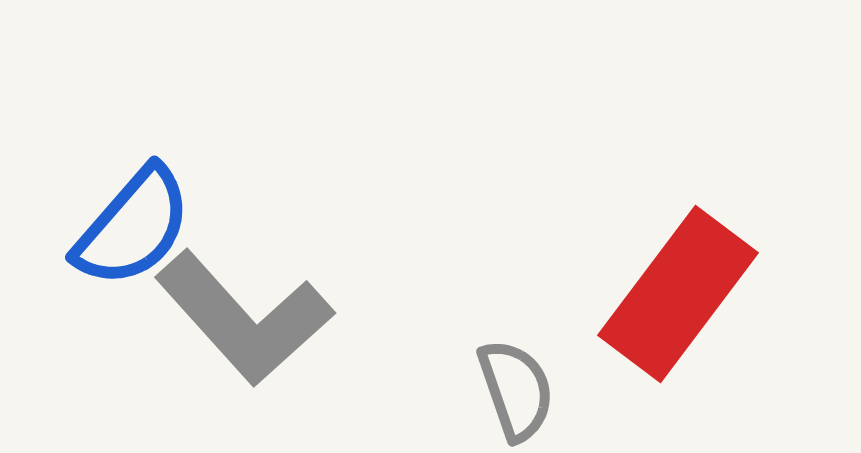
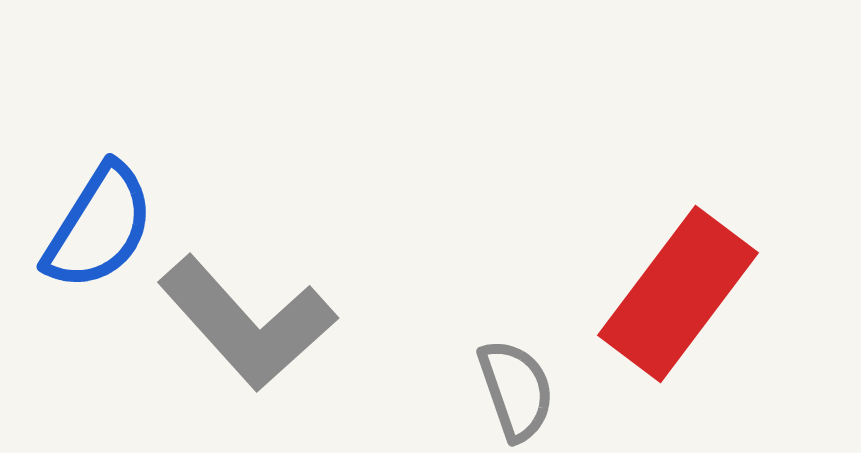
blue semicircle: moved 34 px left; rotated 9 degrees counterclockwise
gray L-shape: moved 3 px right, 5 px down
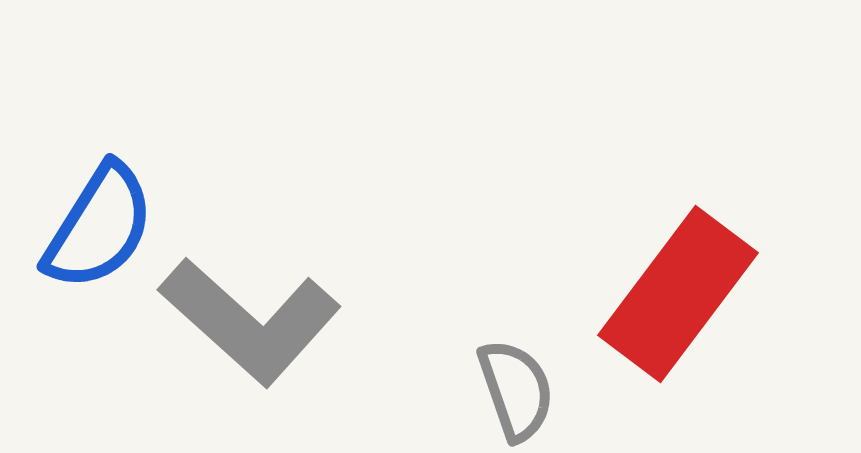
gray L-shape: moved 3 px right, 2 px up; rotated 6 degrees counterclockwise
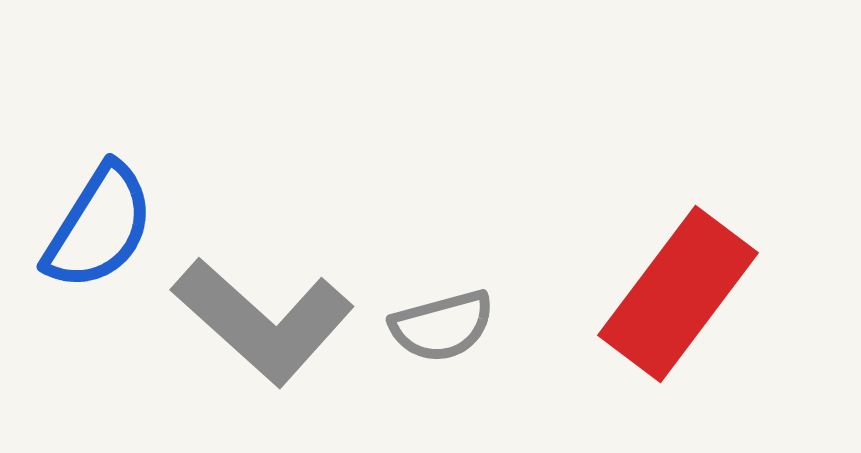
gray L-shape: moved 13 px right
gray semicircle: moved 74 px left, 64 px up; rotated 94 degrees clockwise
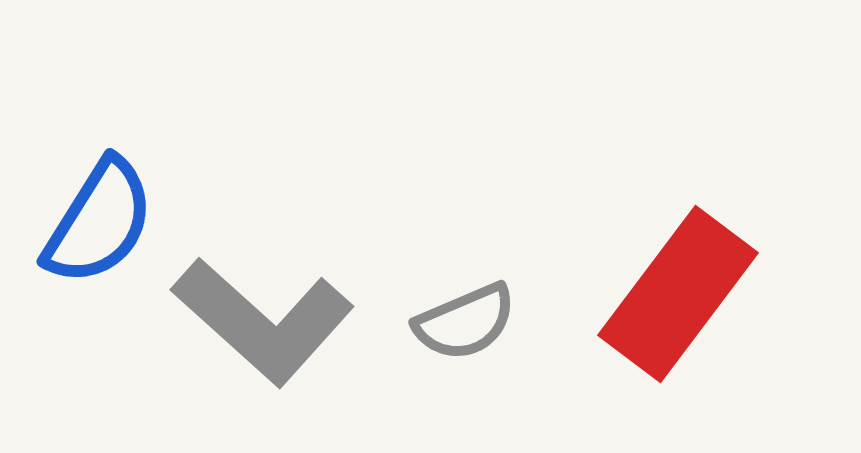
blue semicircle: moved 5 px up
gray semicircle: moved 23 px right, 4 px up; rotated 8 degrees counterclockwise
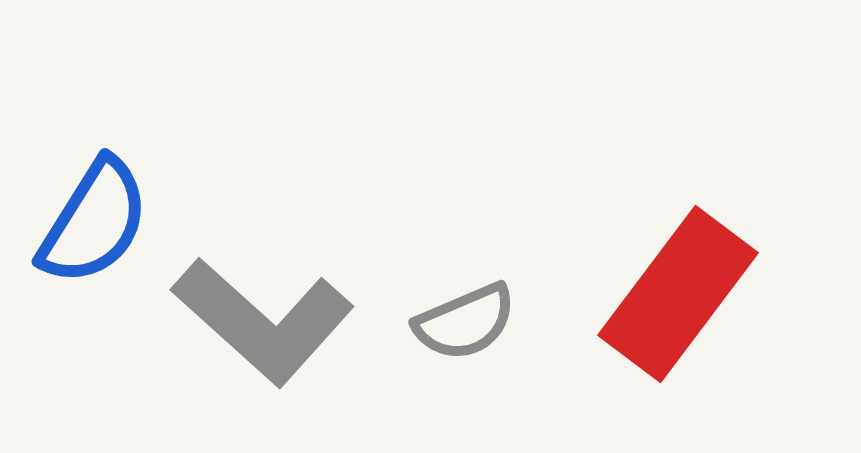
blue semicircle: moved 5 px left
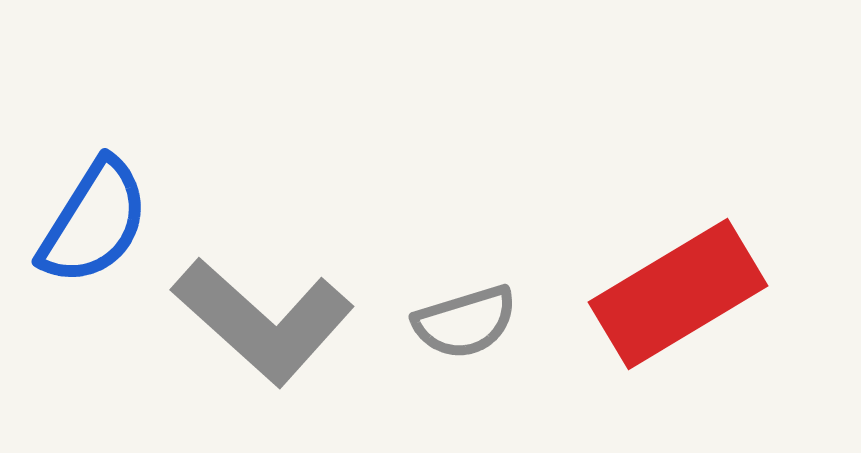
red rectangle: rotated 22 degrees clockwise
gray semicircle: rotated 6 degrees clockwise
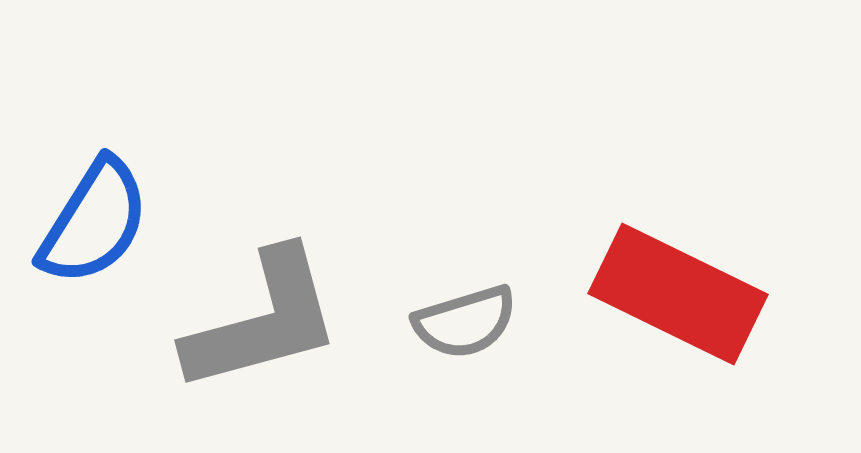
red rectangle: rotated 57 degrees clockwise
gray L-shape: rotated 57 degrees counterclockwise
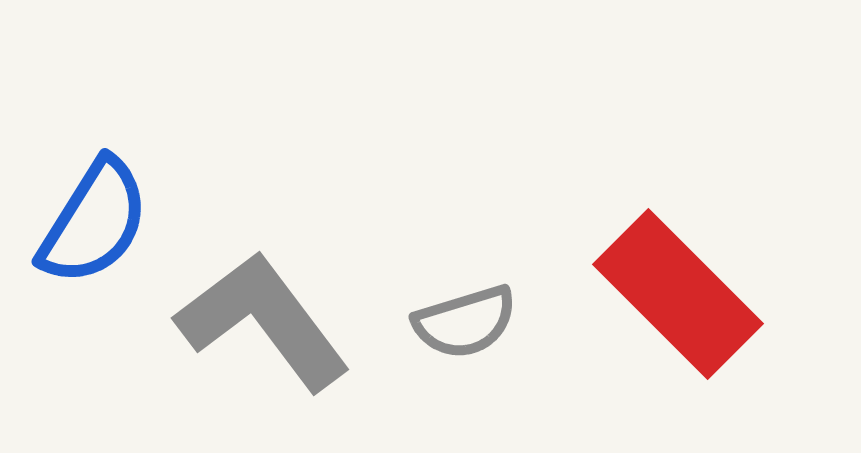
red rectangle: rotated 19 degrees clockwise
gray L-shape: rotated 112 degrees counterclockwise
